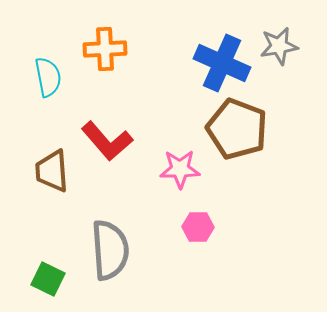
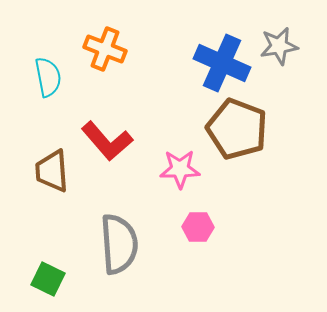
orange cross: rotated 24 degrees clockwise
gray semicircle: moved 9 px right, 6 px up
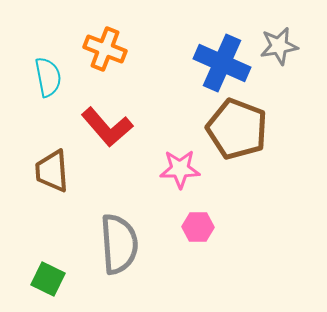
red L-shape: moved 14 px up
